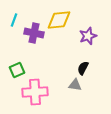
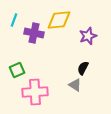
gray triangle: rotated 24 degrees clockwise
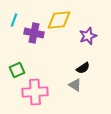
black semicircle: rotated 152 degrees counterclockwise
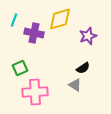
yellow diamond: moved 1 px right, 1 px up; rotated 10 degrees counterclockwise
green square: moved 3 px right, 2 px up
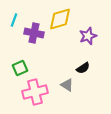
gray triangle: moved 8 px left
pink cross: rotated 10 degrees counterclockwise
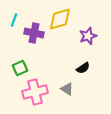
gray triangle: moved 4 px down
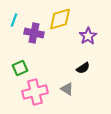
purple star: rotated 12 degrees counterclockwise
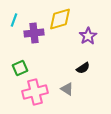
purple cross: rotated 18 degrees counterclockwise
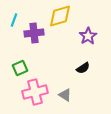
yellow diamond: moved 3 px up
gray triangle: moved 2 px left, 6 px down
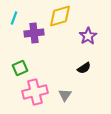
cyan line: moved 2 px up
black semicircle: moved 1 px right
gray triangle: rotated 32 degrees clockwise
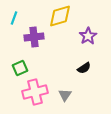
purple cross: moved 4 px down
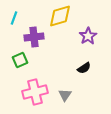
green square: moved 8 px up
